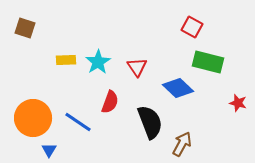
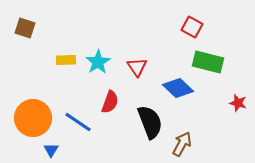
blue triangle: moved 2 px right
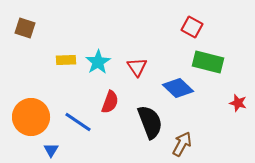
orange circle: moved 2 px left, 1 px up
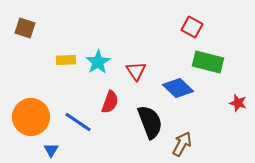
red triangle: moved 1 px left, 4 px down
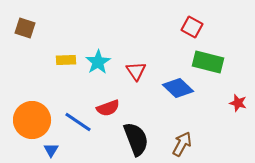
red semicircle: moved 2 px left, 6 px down; rotated 50 degrees clockwise
orange circle: moved 1 px right, 3 px down
black semicircle: moved 14 px left, 17 px down
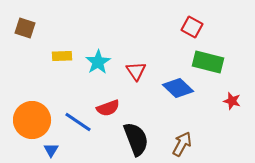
yellow rectangle: moved 4 px left, 4 px up
red star: moved 6 px left, 2 px up
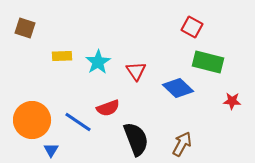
red star: rotated 12 degrees counterclockwise
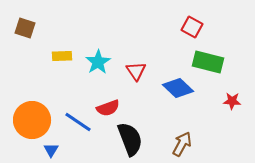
black semicircle: moved 6 px left
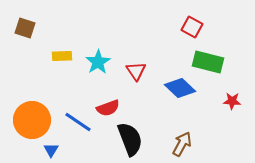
blue diamond: moved 2 px right
